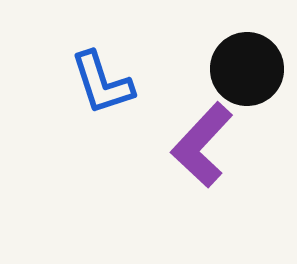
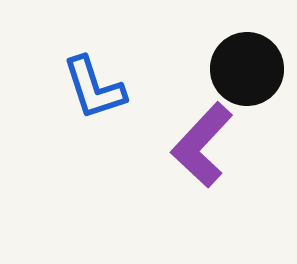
blue L-shape: moved 8 px left, 5 px down
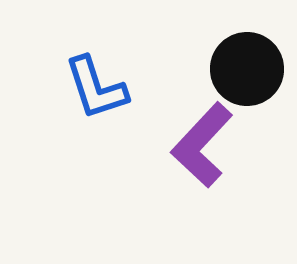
blue L-shape: moved 2 px right
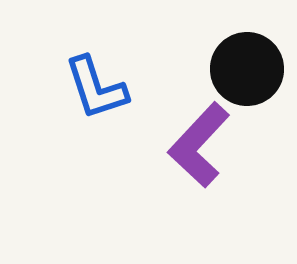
purple L-shape: moved 3 px left
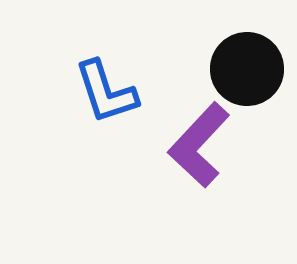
blue L-shape: moved 10 px right, 4 px down
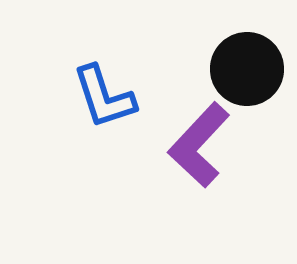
blue L-shape: moved 2 px left, 5 px down
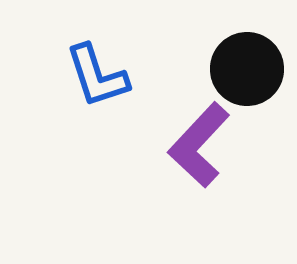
blue L-shape: moved 7 px left, 21 px up
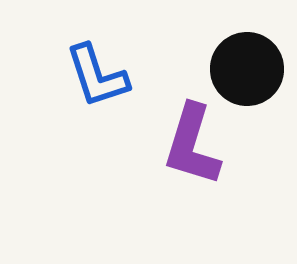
purple L-shape: moved 7 px left; rotated 26 degrees counterclockwise
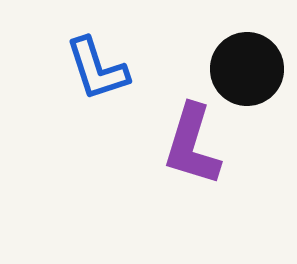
blue L-shape: moved 7 px up
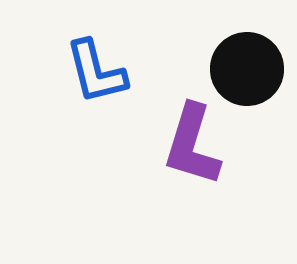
blue L-shape: moved 1 px left, 3 px down; rotated 4 degrees clockwise
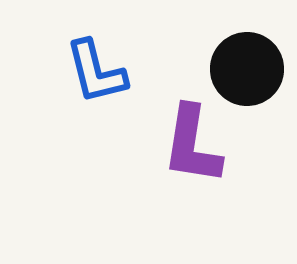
purple L-shape: rotated 8 degrees counterclockwise
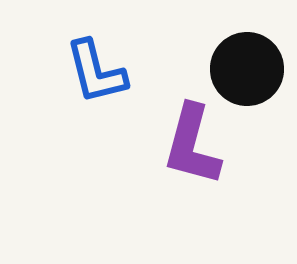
purple L-shape: rotated 6 degrees clockwise
